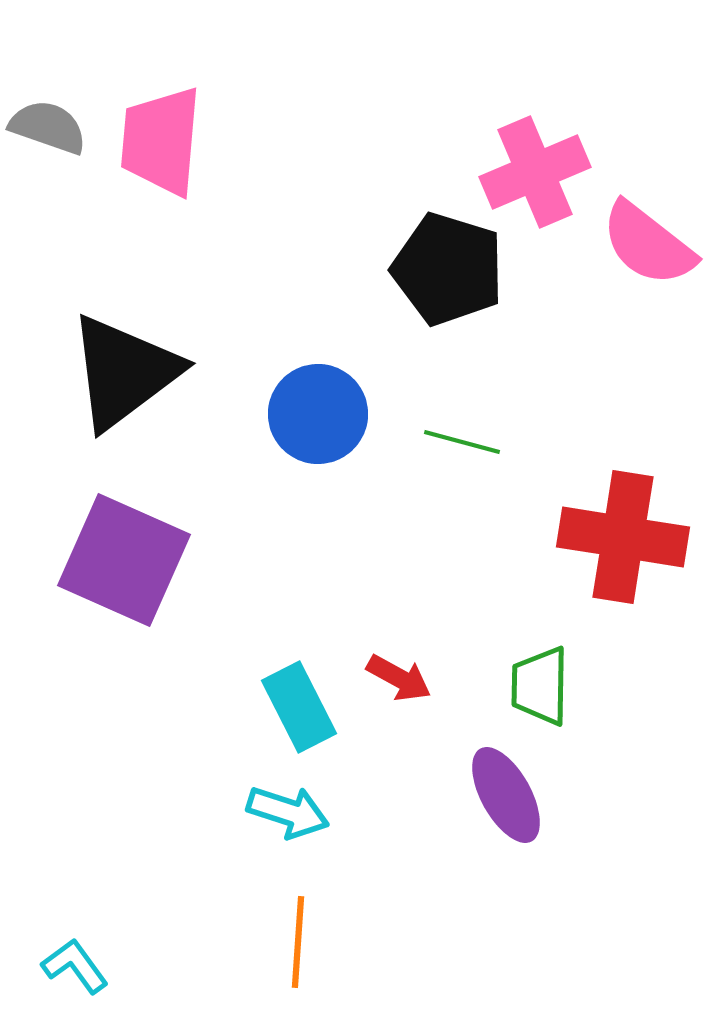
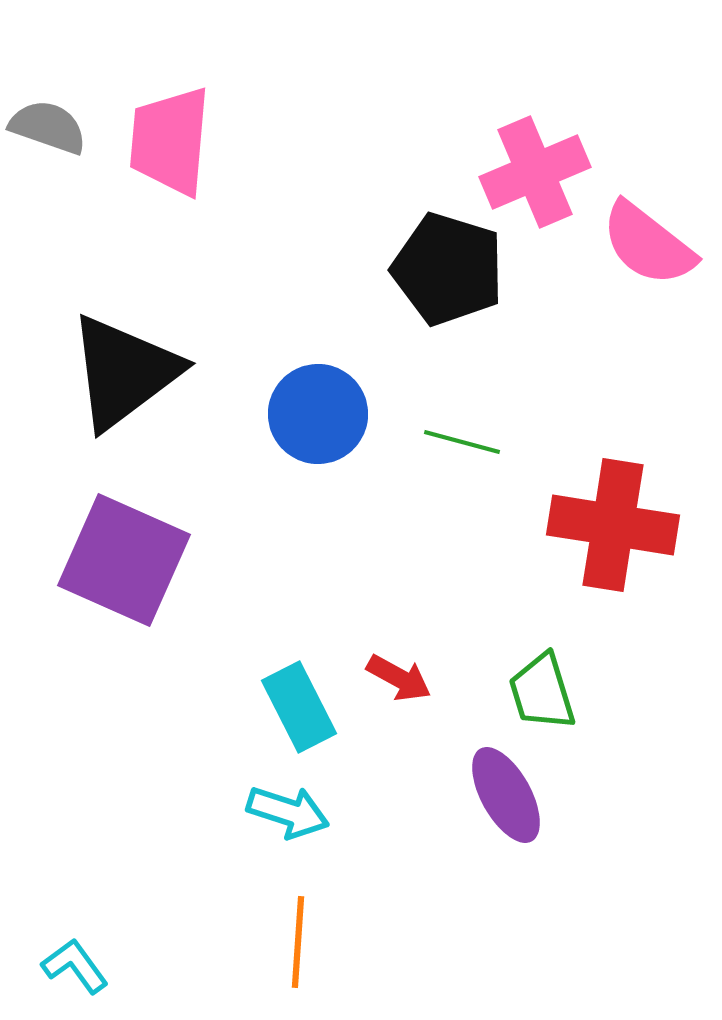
pink trapezoid: moved 9 px right
red cross: moved 10 px left, 12 px up
green trapezoid: moved 2 px right, 6 px down; rotated 18 degrees counterclockwise
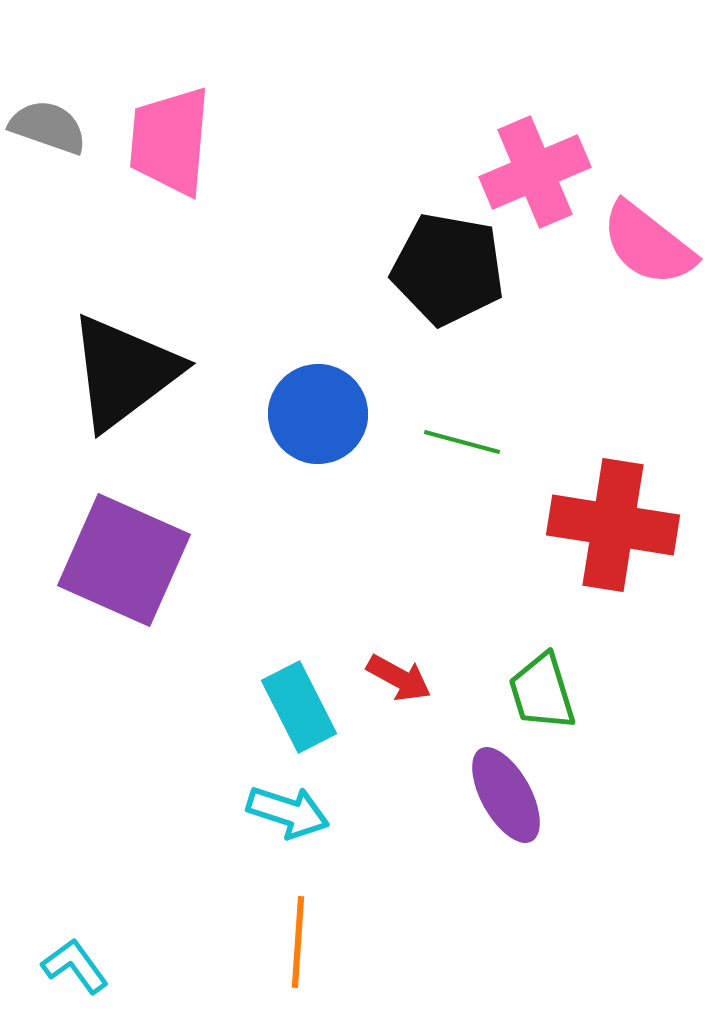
black pentagon: rotated 7 degrees counterclockwise
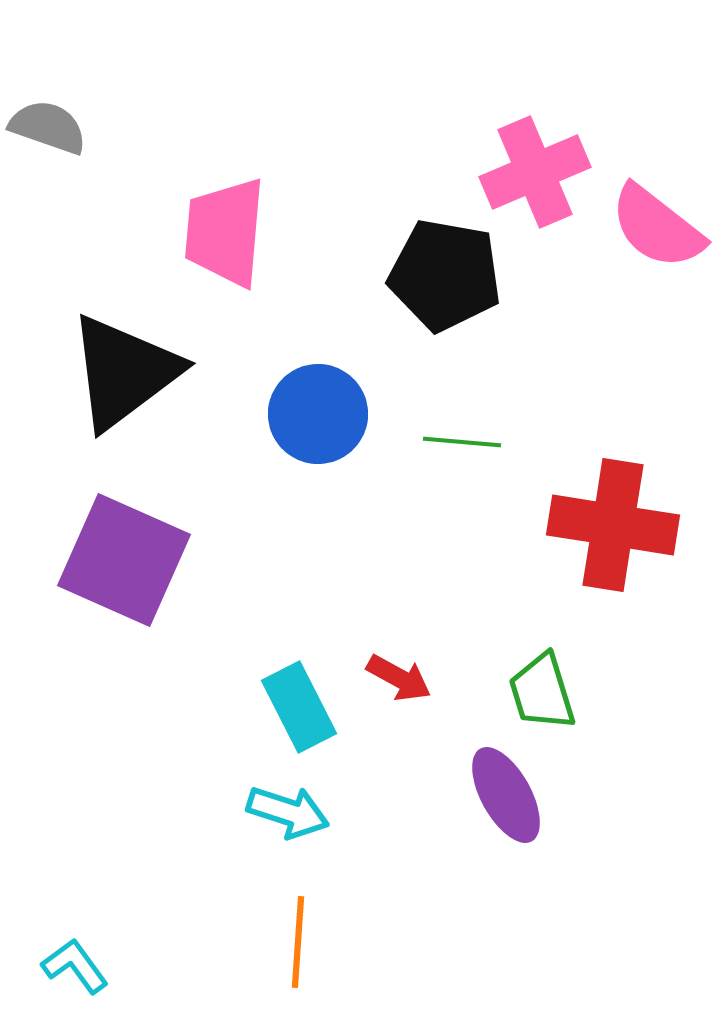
pink trapezoid: moved 55 px right, 91 px down
pink semicircle: moved 9 px right, 17 px up
black pentagon: moved 3 px left, 6 px down
green line: rotated 10 degrees counterclockwise
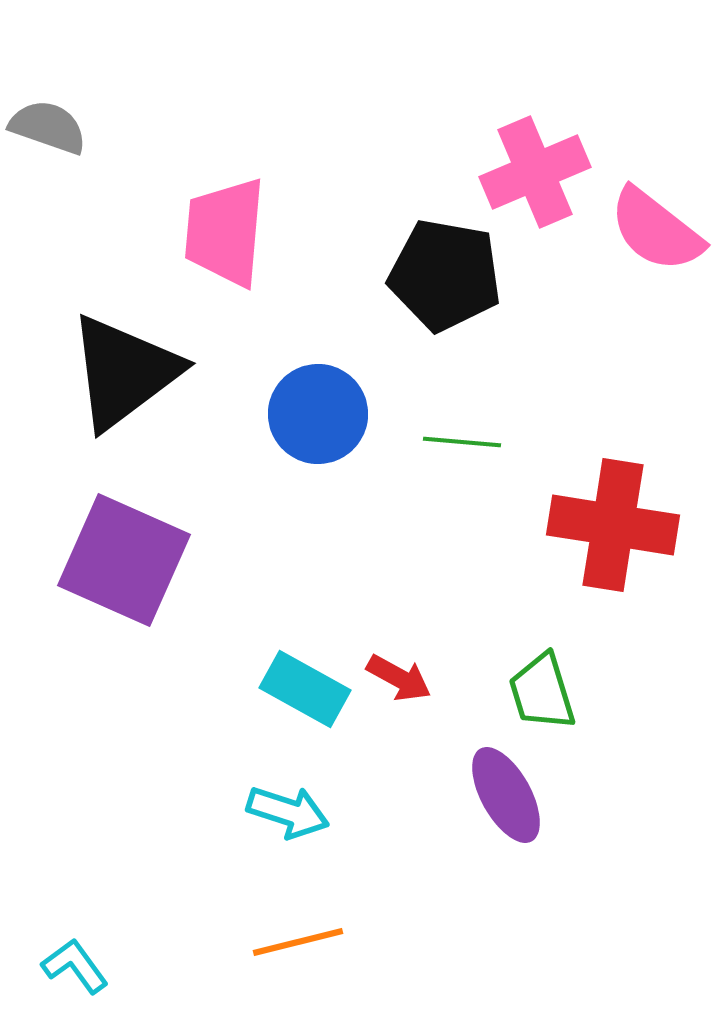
pink semicircle: moved 1 px left, 3 px down
cyan rectangle: moved 6 px right, 18 px up; rotated 34 degrees counterclockwise
orange line: rotated 72 degrees clockwise
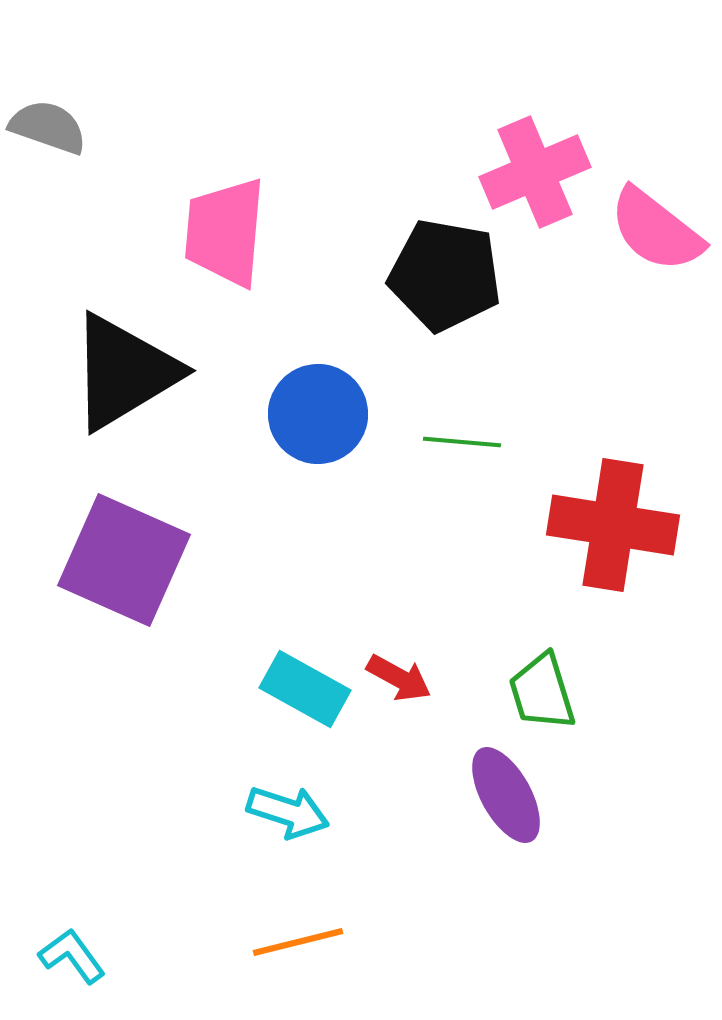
black triangle: rotated 6 degrees clockwise
cyan L-shape: moved 3 px left, 10 px up
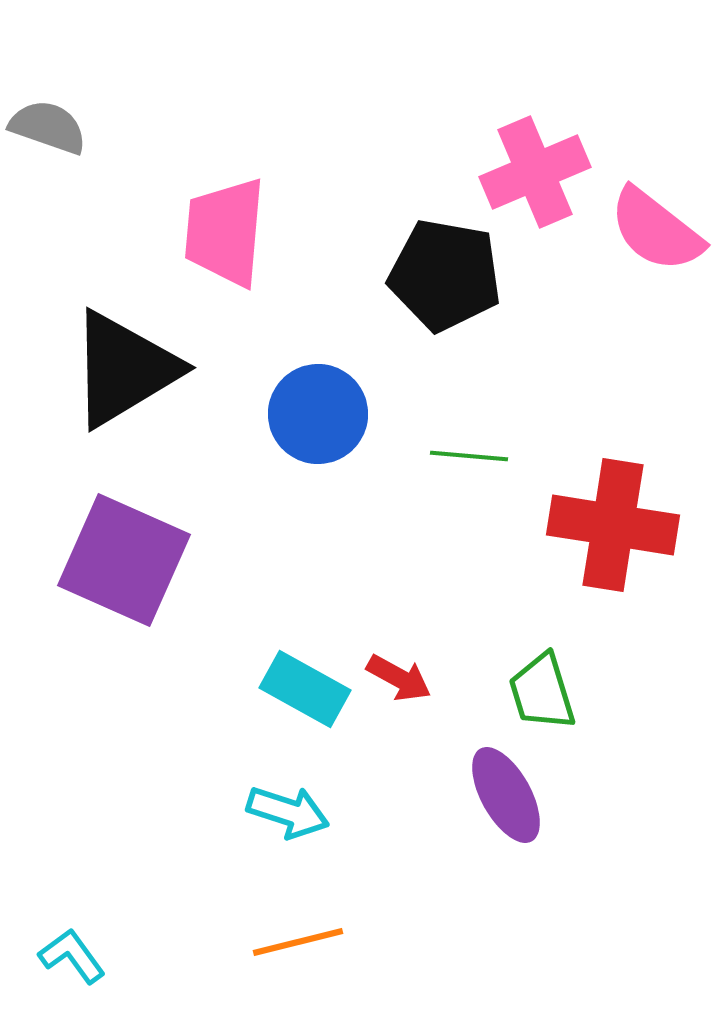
black triangle: moved 3 px up
green line: moved 7 px right, 14 px down
